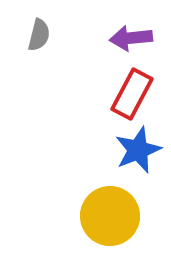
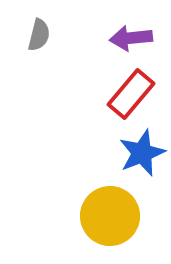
red rectangle: moved 1 px left; rotated 12 degrees clockwise
blue star: moved 4 px right, 3 px down
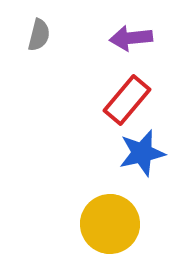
red rectangle: moved 4 px left, 6 px down
blue star: rotated 9 degrees clockwise
yellow circle: moved 8 px down
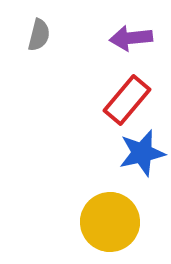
yellow circle: moved 2 px up
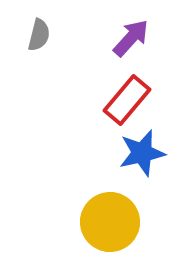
purple arrow: rotated 138 degrees clockwise
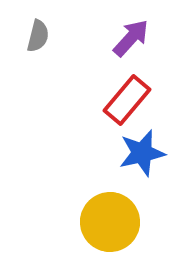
gray semicircle: moved 1 px left, 1 px down
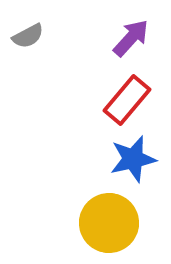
gray semicircle: moved 10 px left; rotated 48 degrees clockwise
blue star: moved 9 px left, 6 px down
yellow circle: moved 1 px left, 1 px down
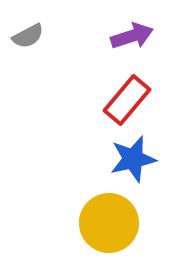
purple arrow: moved 1 px right, 2 px up; rotated 30 degrees clockwise
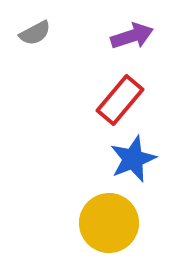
gray semicircle: moved 7 px right, 3 px up
red rectangle: moved 7 px left
blue star: rotated 9 degrees counterclockwise
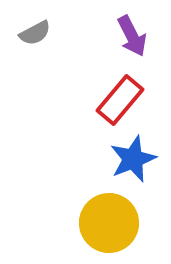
purple arrow: rotated 81 degrees clockwise
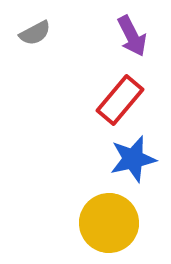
blue star: rotated 9 degrees clockwise
